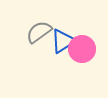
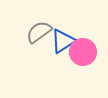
pink circle: moved 1 px right, 3 px down
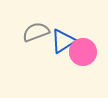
gray semicircle: moved 3 px left; rotated 16 degrees clockwise
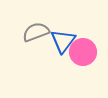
blue triangle: rotated 20 degrees counterclockwise
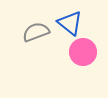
blue triangle: moved 7 px right, 18 px up; rotated 28 degrees counterclockwise
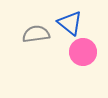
gray semicircle: moved 2 px down; rotated 12 degrees clockwise
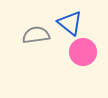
gray semicircle: moved 1 px down
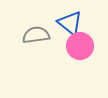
pink circle: moved 3 px left, 6 px up
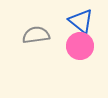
blue triangle: moved 11 px right, 2 px up
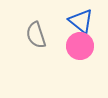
gray semicircle: rotated 100 degrees counterclockwise
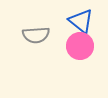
gray semicircle: rotated 76 degrees counterclockwise
